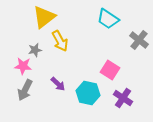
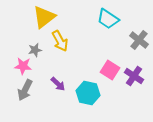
purple cross: moved 11 px right, 22 px up
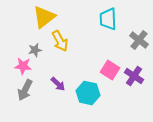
cyan trapezoid: rotated 55 degrees clockwise
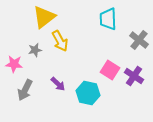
pink star: moved 9 px left, 2 px up
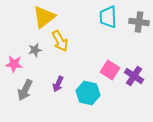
cyan trapezoid: moved 2 px up
gray cross: moved 18 px up; rotated 30 degrees counterclockwise
purple arrow: rotated 70 degrees clockwise
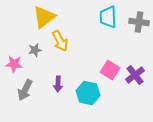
purple cross: moved 1 px right, 1 px up; rotated 18 degrees clockwise
purple arrow: rotated 21 degrees counterclockwise
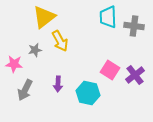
gray cross: moved 5 px left, 4 px down
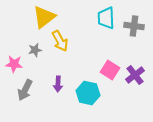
cyan trapezoid: moved 2 px left, 1 px down
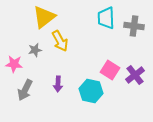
cyan hexagon: moved 3 px right, 2 px up
